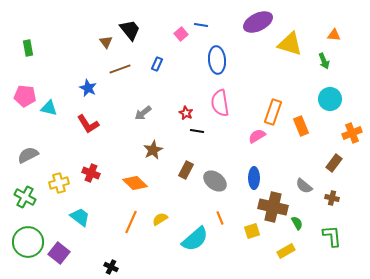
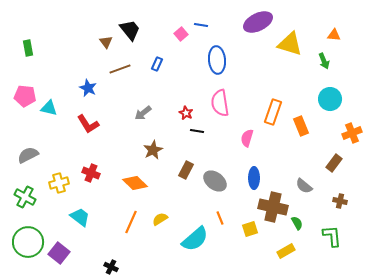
pink semicircle at (257, 136): moved 10 px left, 2 px down; rotated 42 degrees counterclockwise
brown cross at (332, 198): moved 8 px right, 3 px down
yellow square at (252, 231): moved 2 px left, 2 px up
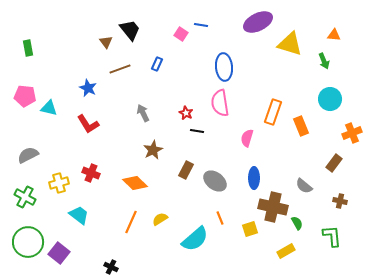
pink square at (181, 34): rotated 16 degrees counterclockwise
blue ellipse at (217, 60): moved 7 px right, 7 px down
gray arrow at (143, 113): rotated 102 degrees clockwise
cyan trapezoid at (80, 217): moved 1 px left, 2 px up
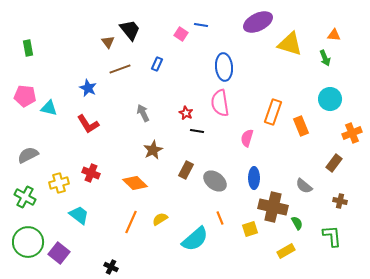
brown triangle at (106, 42): moved 2 px right
green arrow at (324, 61): moved 1 px right, 3 px up
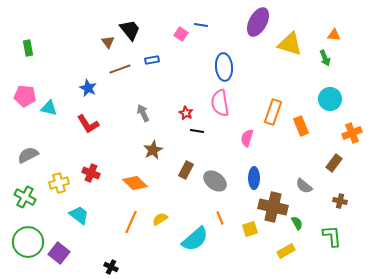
purple ellipse at (258, 22): rotated 36 degrees counterclockwise
blue rectangle at (157, 64): moved 5 px left, 4 px up; rotated 56 degrees clockwise
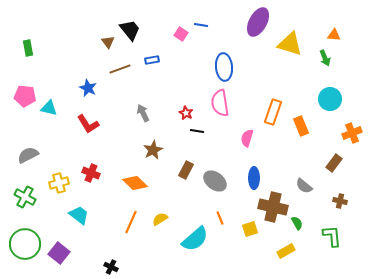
green circle at (28, 242): moved 3 px left, 2 px down
